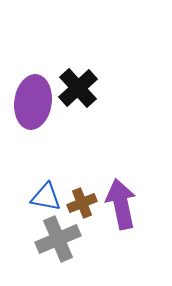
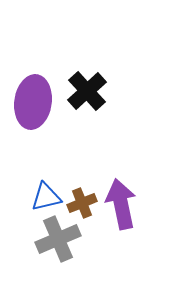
black cross: moved 9 px right, 3 px down
blue triangle: rotated 24 degrees counterclockwise
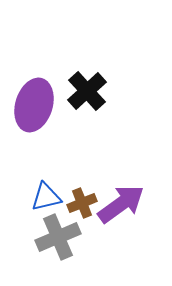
purple ellipse: moved 1 px right, 3 px down; rotated 9 degrees clockwise
purple arrow: rotated 66 degrees clockwise
gray cross: moved 2 px up
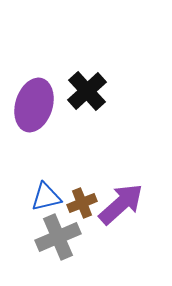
purple arrow: rotated 6 degrees counterclockwise
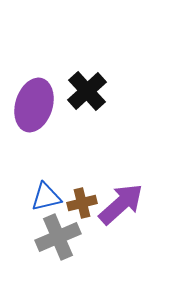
brown cross: rotated 8 degrees clockwise
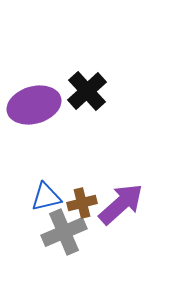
purple ellipse: rotated 57 degrees clockwise
gray cross: moved 6 px right, 5 px up
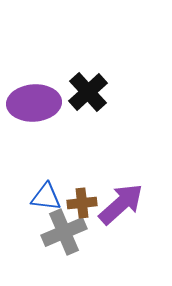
black cross: moved 1 px right, 1 px down
purple ellipse: moved 2 px up; rotated 12 degrees clockwise
blue triangle: rotated 20 degrees clockwise
brown cross: rotated 8 degrees clockwise
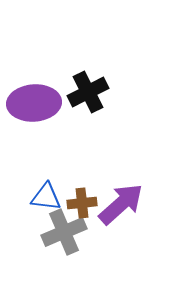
black cross: rotated 15 degrees clockwise
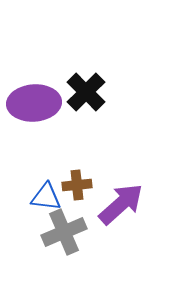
black cross: moved 2 px left; rotated 18 degrees counterclockwise
brown cross: moved 5 px left, 18 px up
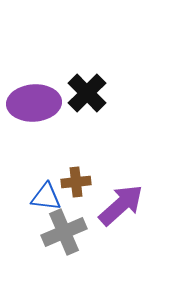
black cross: moved 1 px right, 1 px down
brown cross: moved 1 px left, 3 px up
purple arrow: moved 1 px down
